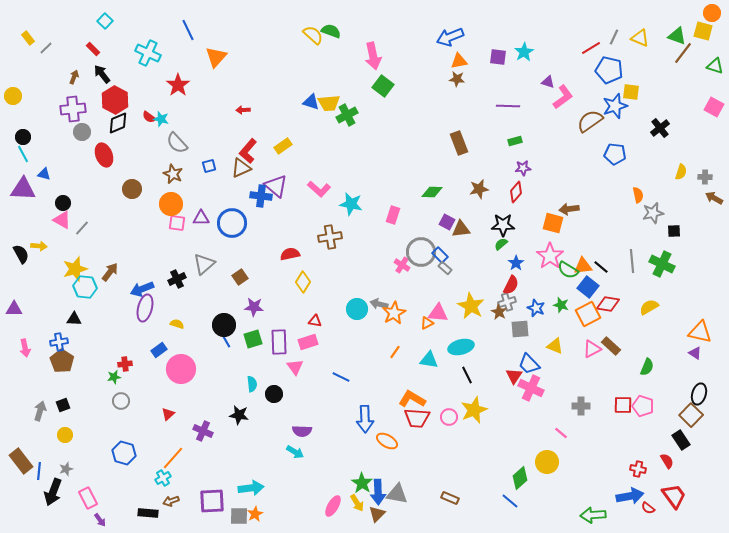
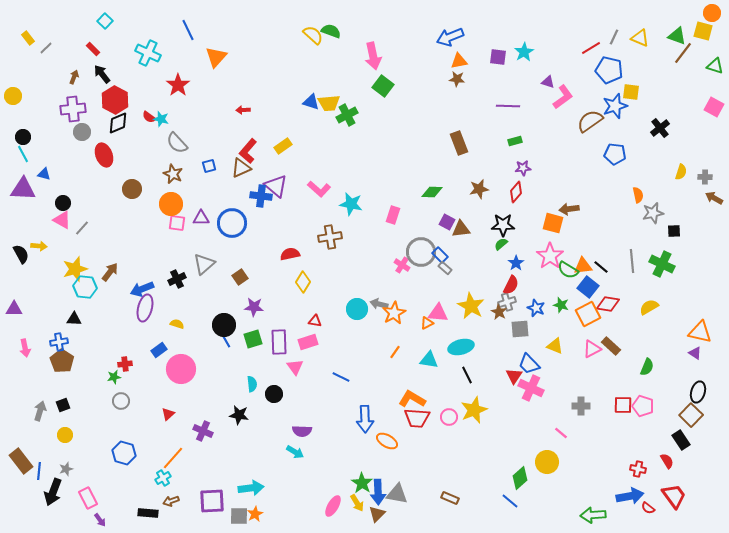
black ellipse at (699, 394): moved 1 px left, 2 px up
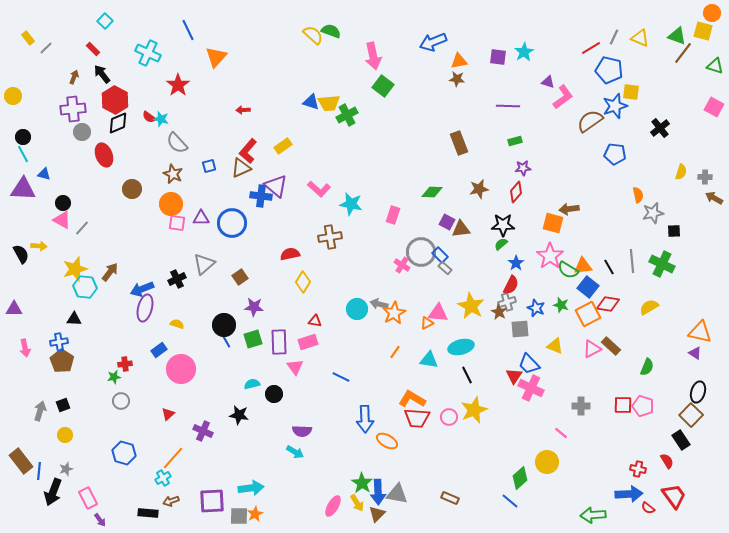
blue arrow at (450, 37): moved 17 px left, 5 px down
black line at (601, 267): moved 8 px right; rotated 21 degrees clockwise
cyan semicircle at (252, 384): rotated 98 degrees counterclockwise
blue arrow at (630, 496): moved 1 px left, 2 px up; rotated 8 degrees clockwise
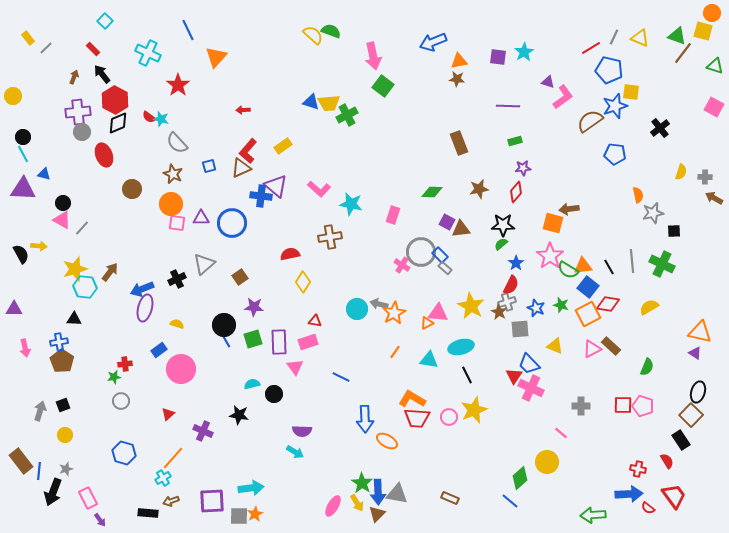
purple cross at (73, 109): moved 5 px right, 3 px down
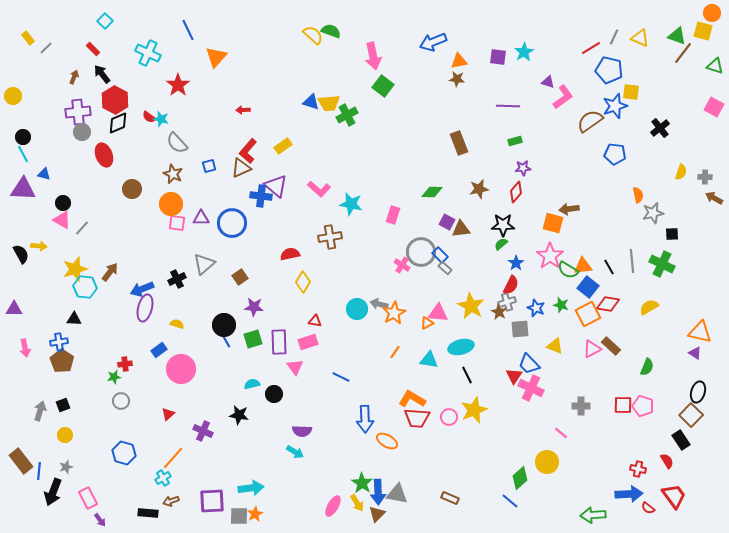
black square at (674, 231): moved 2 px left, 3 px down
gray star at (66, 469): moved 2 px up
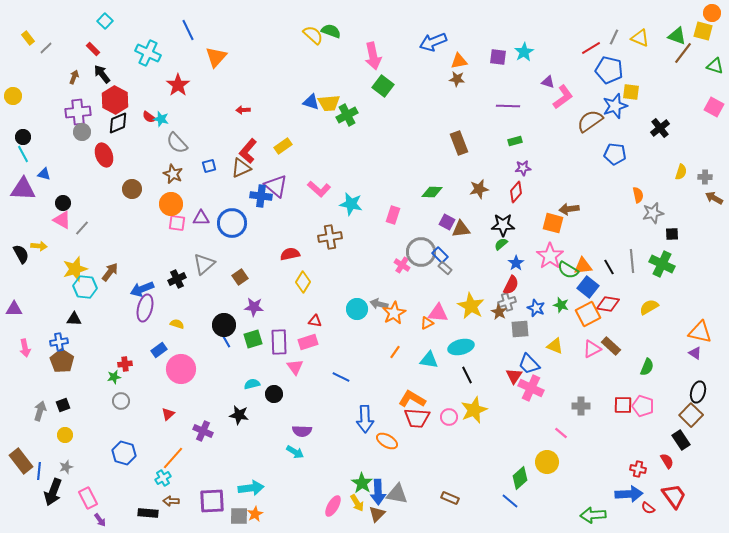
brown arrow at (171, 501): rotated 21 degrees clockwise
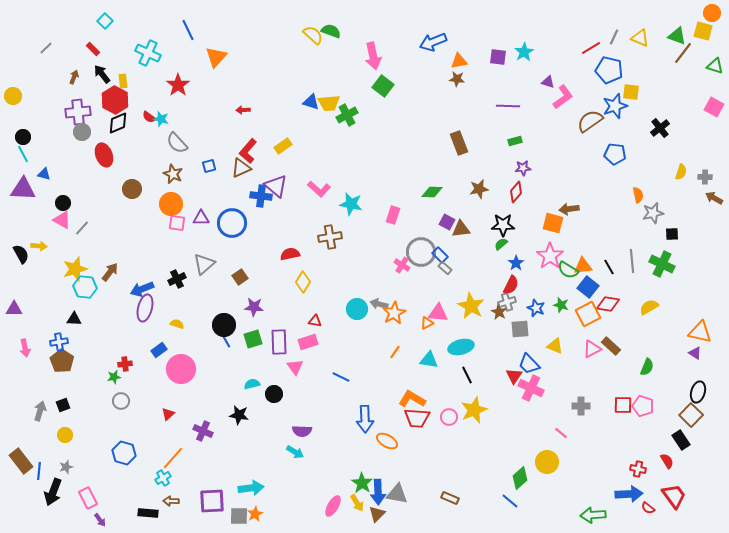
yellow rectangle at (28, 38): moved 95 px right, 43 px down; rotated 32 degrees clockwise
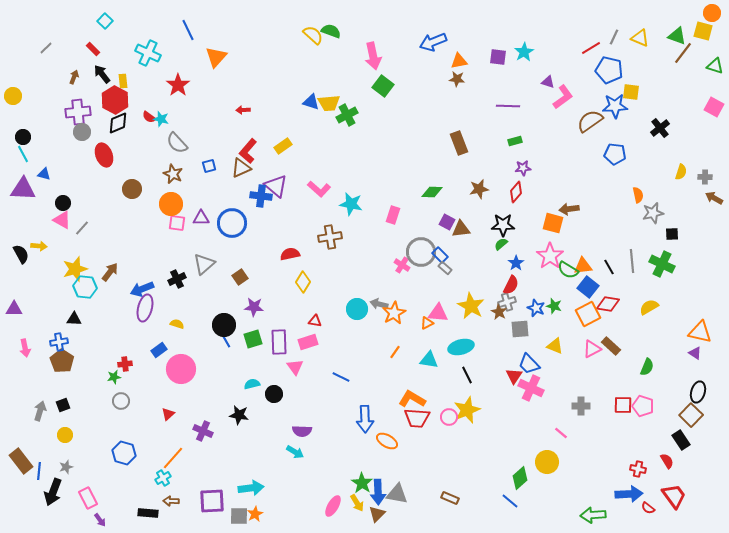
blue star at (615, 106): rotated 15 degrees clockwise
green star at (561, 305): moved 7 px left, 1 px down
yellow star at (474, 410): moved 7 px left
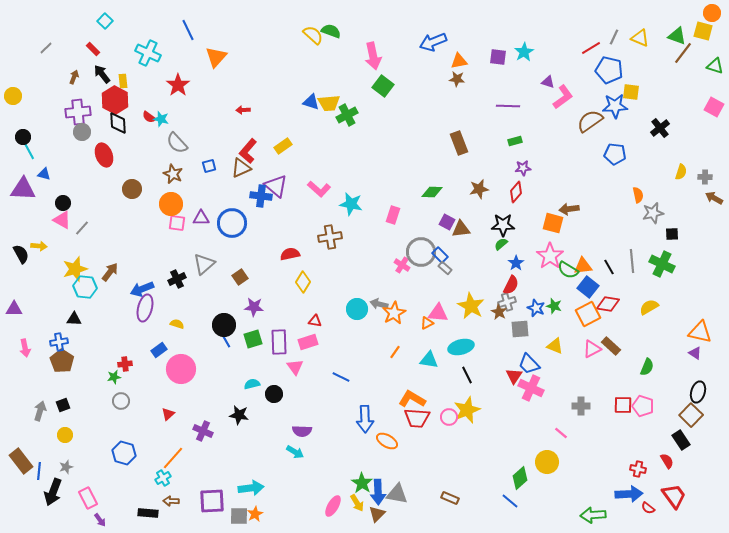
black diamond at (118, 123): rotated 70 degrees counterclockwise
cyan line at (23, 154): moved 6 px right, 3 px up
